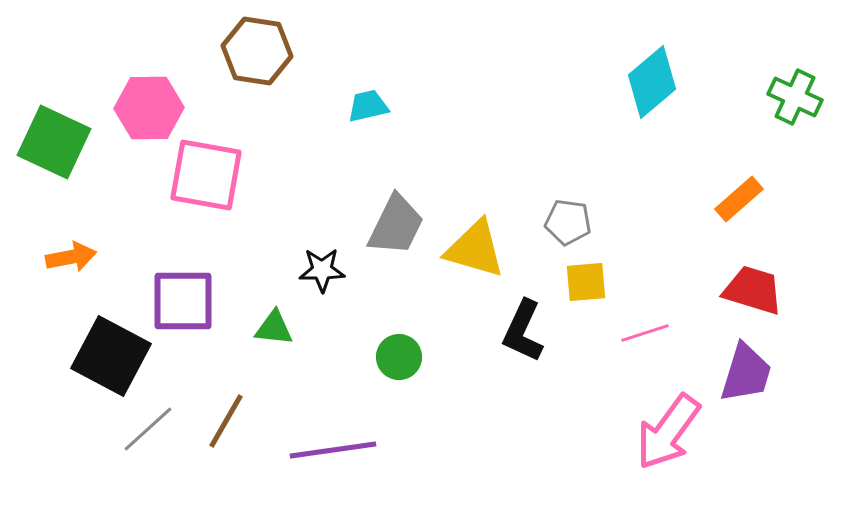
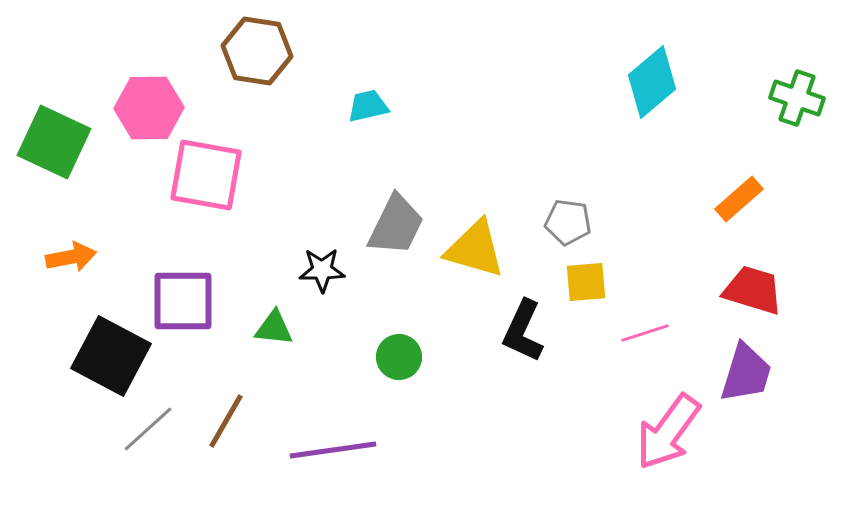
green cross: moved 2 px right, 1 px down; rotated 6 degrees counterclockwise
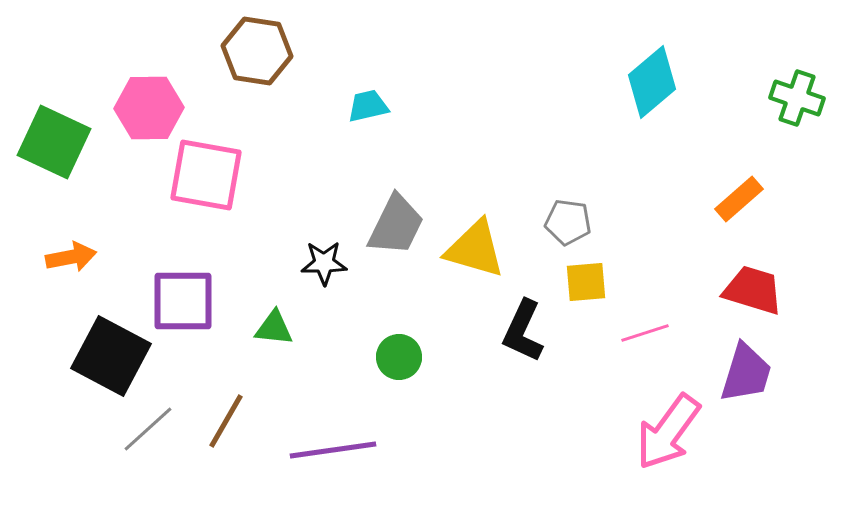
black star: moved 2 px right, 7 px up
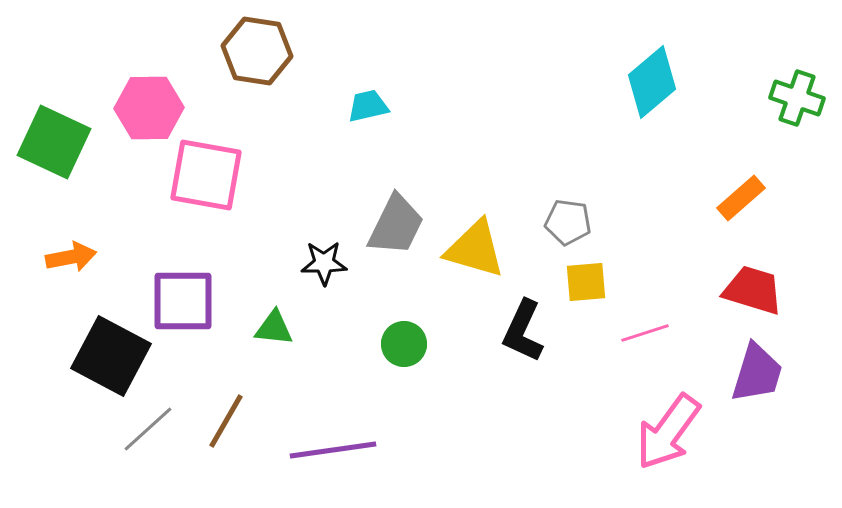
orange rectangle: moved 2 px right, 1 px up
green circle: moved 5 px right, 13 px up
purple trapezoid: moved 11 px right
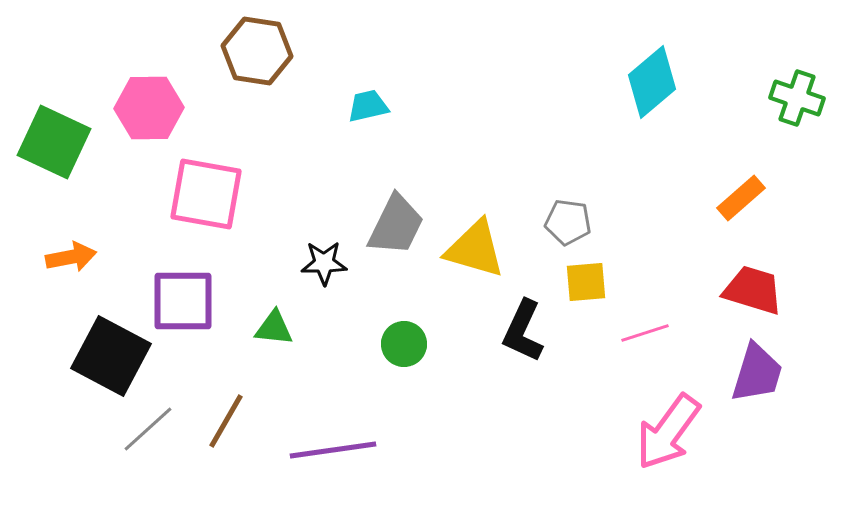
pink square: moved 19 px down
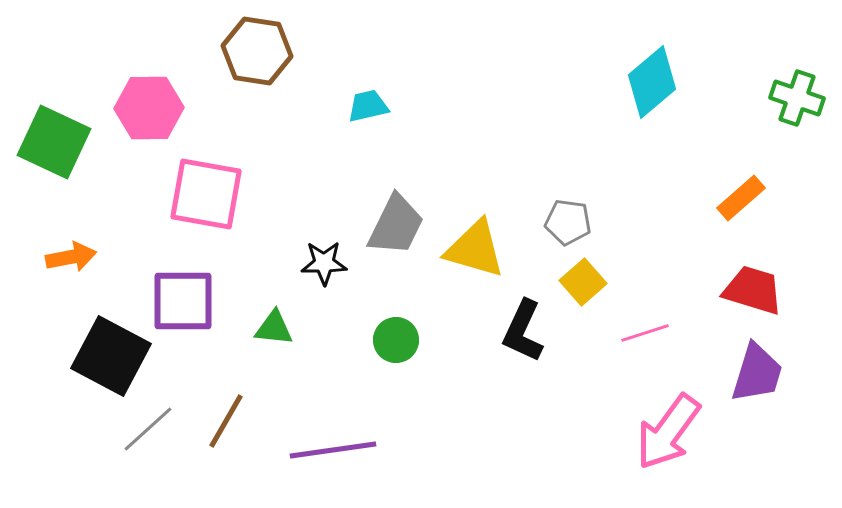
yellow square: moved 3 px left; rotated 36 degrees counterclockwise
green circle: moved 8 px left, 4 px up
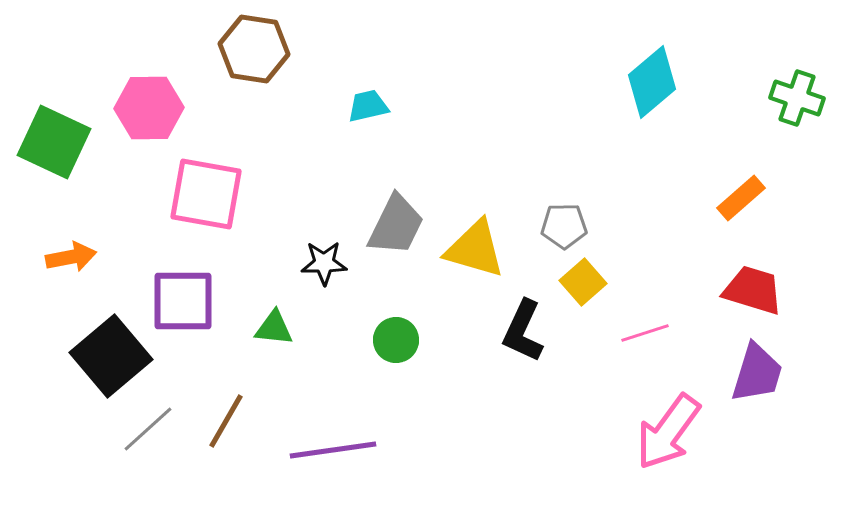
brown hexagon: moved 3 px left, 2 px up
gray pentagon: moved 4 px left, 4 px down; rotated 9 degrees counterclockwise
black square: rotated 22 degrees clockwise
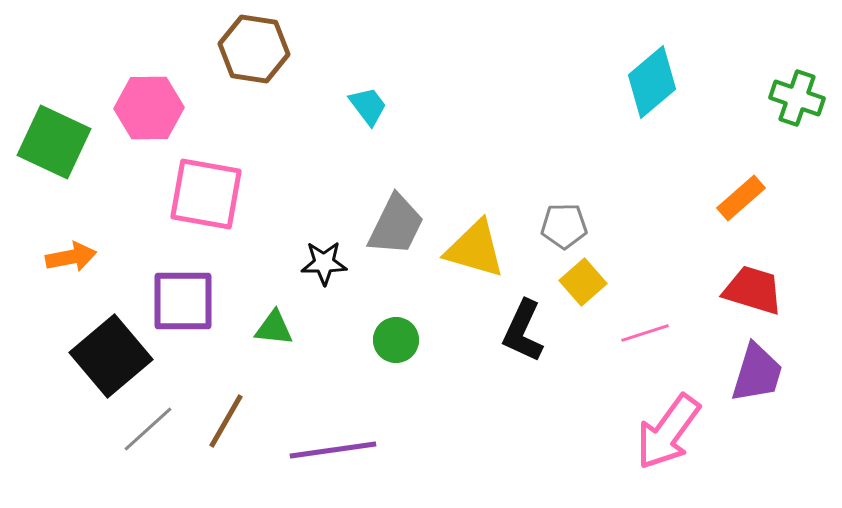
cyan trapezoid: rotated 66 degrees clockwise
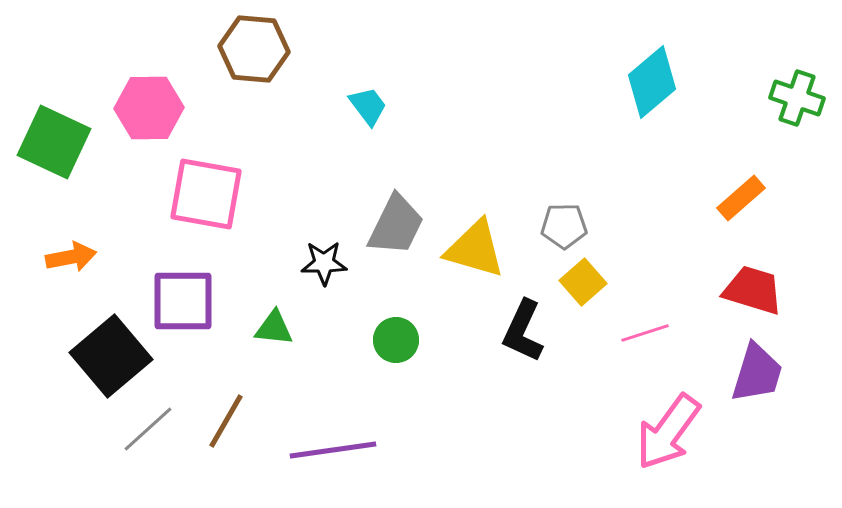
brown hexagon: rotated 4 degrees counterclockwise
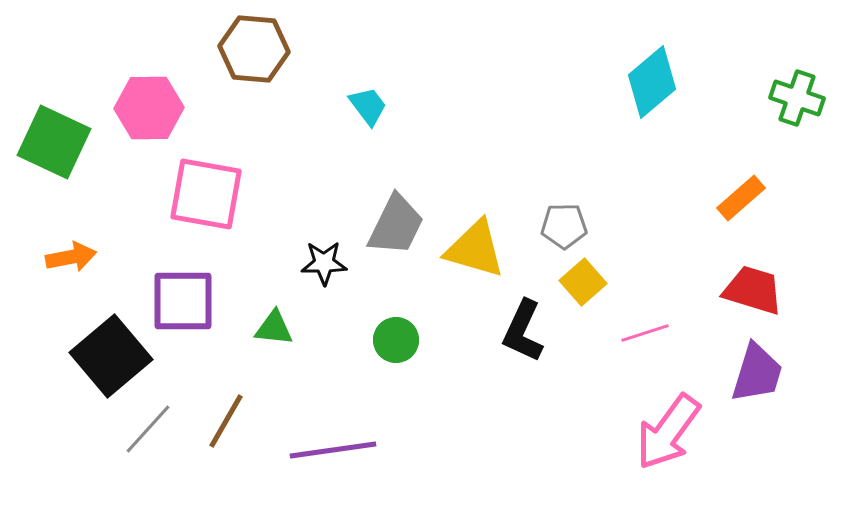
gray line: rotated 6 degrees counterclockwise
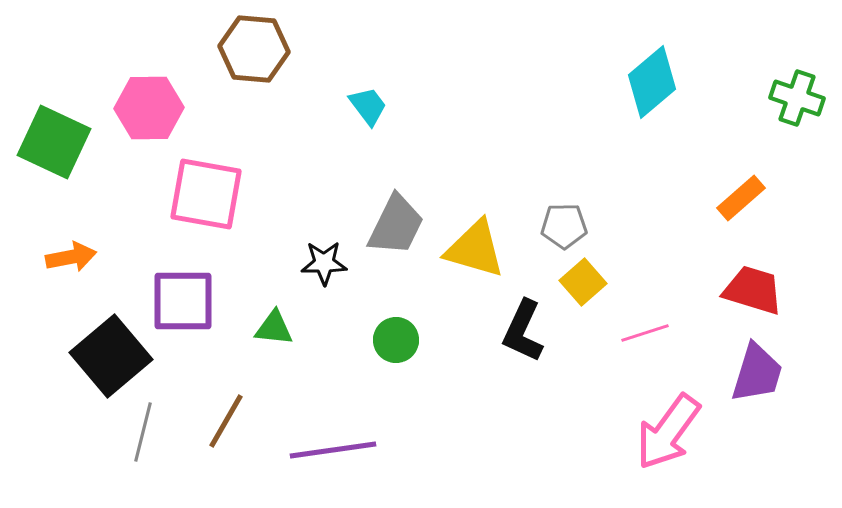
gray line: moved 5 px left, 3 px down; rotated 28 degrees counterclockwise
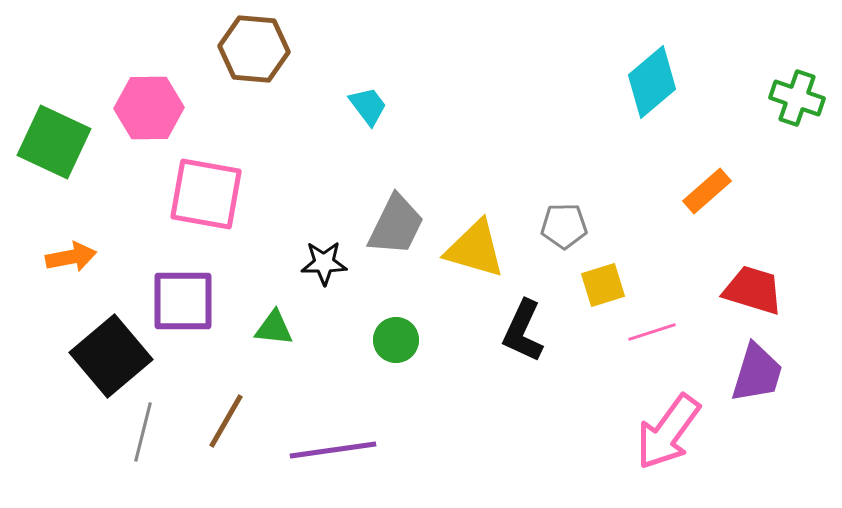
orange rectangle: moved 34 px left, 7 px up
yellow square: moved 20 px right, 3 px down; rotated 24 degrees clockwise
pink line: moved 7 px right, 1 px up
